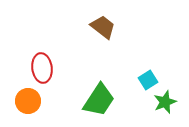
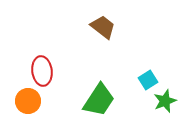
red ellipse: moved 3 px down
green star: moved 1 px up
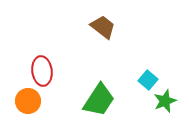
cyan square: rotated 18 degrees counterclockwise
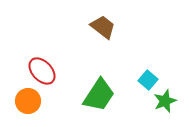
red ellipse: rotated 36 degrees counterclockwise
green trapezoid: moved 5 px up
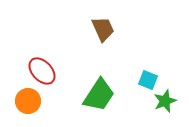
brown trapezoid: moved 2 px down; rotated 28 degrees clockwise
cyan square: rotated 18 degrees counterclockwise
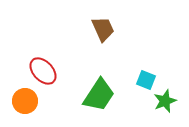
red ellipse: moved 1 px right
cyan square: moved 2 px left
orange circle: moved 3 px left
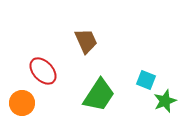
brown trapezoid: moved 17 px left, 12 px down
orange circle: moved 3 px left, 2 px down
